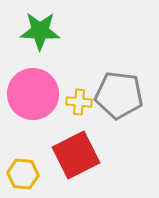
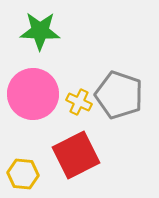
gray pentagon: rotated 12 degrees clockwise
yellow cross: rotated 20 degrees clockwise
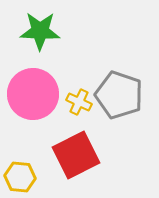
yellow hexagon: moved 3 px left, 3 px down
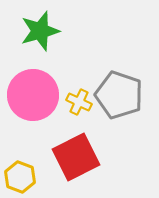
green star: rotated 18 degrees counterclockwise
pink circle: moved 1 px down
red square: moved 2 px down
yellow hexagon: rotated 16 degrees clockwise
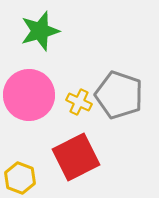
pink circle: moved 4 px left
yellow hexagon: moved 1 px down
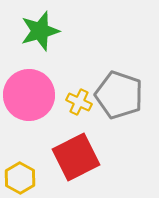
yellow hexagon: rotated 8 degrees clockwise
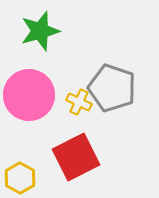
gray pentagon: moved 7 px left, 7 px up
